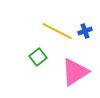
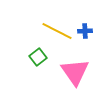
blue cross: rotated 16 degrees clockwise
pink triangle: rotated 32 degrees counterclockwise
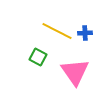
blue cross: moved 2 px down
green square: rotated 24 degrees counterclockwise
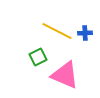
green square: rotated 36 degrees clockwise
pink triangle: moved 10 px left, 3 px down; rotated 32 degrees counterclockwise
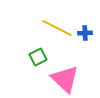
yellow line: moved 3 px up
pink triangle: moved 4 px down; rotated 20 degrees clockwise
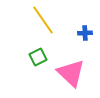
yellow line: moved 14 px left, 8 px up; rotated 28 degrees clockwise
pink triangle: moved 6 px right, 6 px up
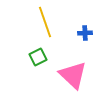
yellow line: moved 2 px right, 2 px down; rotated 16 degrees clockwise
pink triangle: moved 2 px right, 2 px down
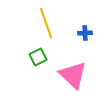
yellow line: moved 1 px right, 1 px down
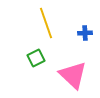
green square: moved 2 px left, 1 px down
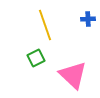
yellow line: moved 1 px left, 2 px down
blue cross: moved 3 px right, 14 px up
